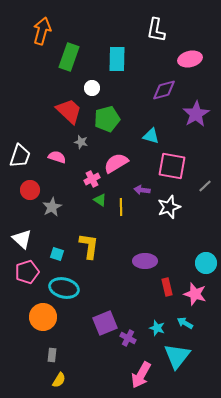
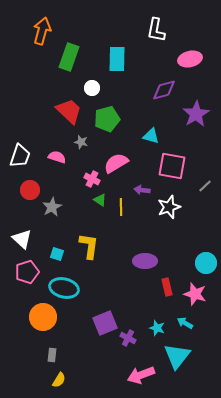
pink cross at (92, 179): rotated 35 degrees counterclockwise
pink arrow at (141, 375): rotated 40 degrees clockwise
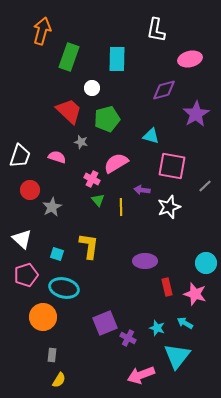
green triangle at (100, 200): moved 2 px left; rotated 16 degrees clockwise
pink pentagon at (27, 272): moved 1 px left, 3 px down
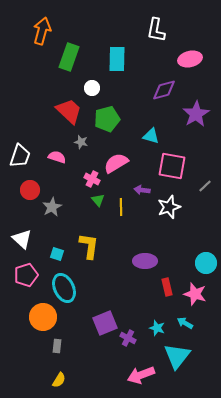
cyan ellipse at (64, 288): rotated 52 degrees clockwise
gray rectangle at (52, 355): moved 5 px right, 9 px up
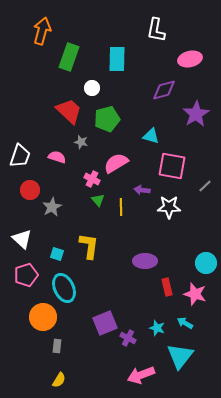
white star at (169, 207): rotated 20 degrees clockwise
cyan triangle at (177, 356): moved 3 px right
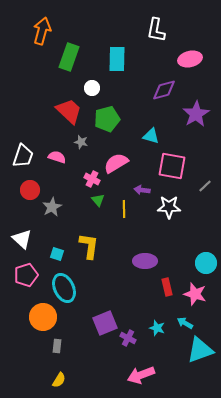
white trapezoid at (20, 156): moved 3 px right
yellow line at (121, 207): moved 3 px right, 2 px down
cyan triangle at (180, 356): moved 20 px right, 6 px up; rotated 32 degrees clockwise
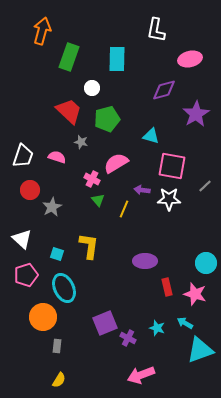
white star at (169, 207): moved 8 px up
yellow line at (124, 209): rotated 24 degrees clockwise
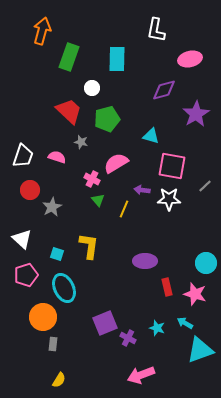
gray rectangle at (57, 346): moved 4 px left, 2 px up
